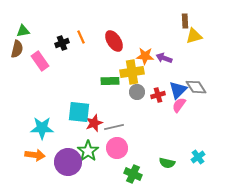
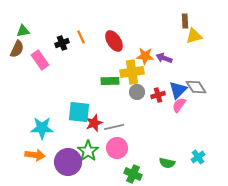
brown semicircle: rotated 12 degrees clockwise
pink rectangle: moved 1 px up
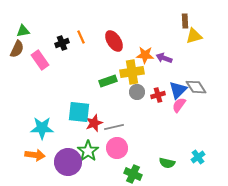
orange star: moved 1 px up
green rectangle: moved 2 px left; rotated 18 degrees counterclockwise
